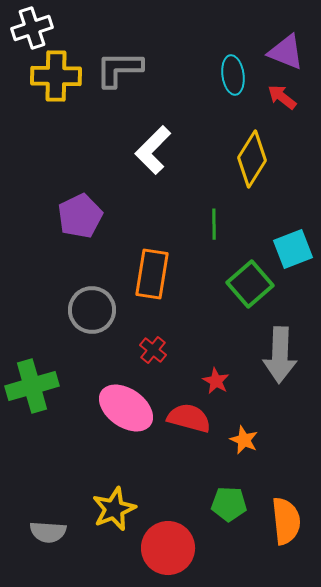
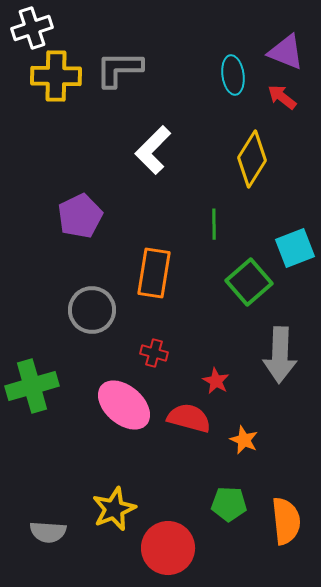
cyan square: moved 2 px right, 1 px up
orange rectangle: moved 2 px right, 1 px up
green square: moved 1 px left, 2 px up
red cross: moved 1 px right, 3 px down; rotated 24 degrees counterclockwise
pink ellipse: moved 2 px left, 3 px up; rotated 6 degrees clockwise
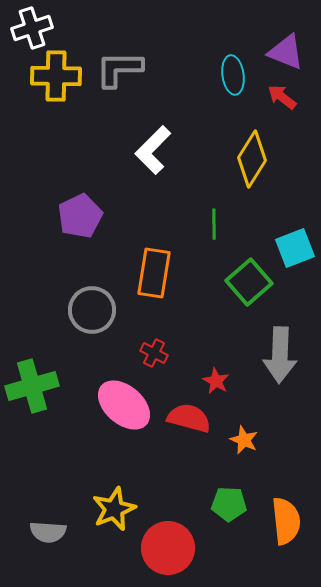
red cross: rotated 12 degrees clockwise
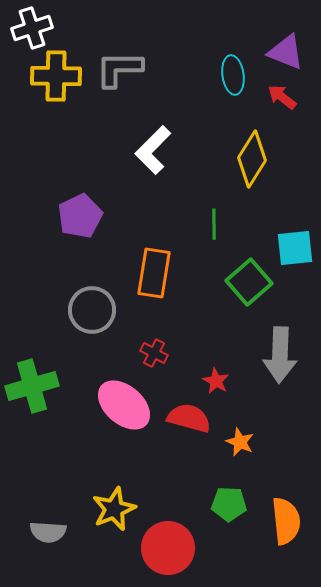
cyan square: rotated 15 degrees clockwise
orange star: moved 4 px left, 2 px down
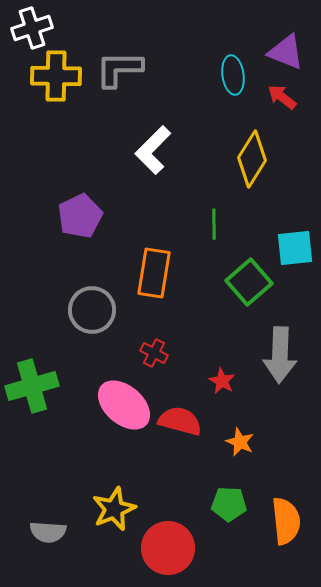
red star: moved 6 px right
red semicircle: moved 9 px left, 3 px down
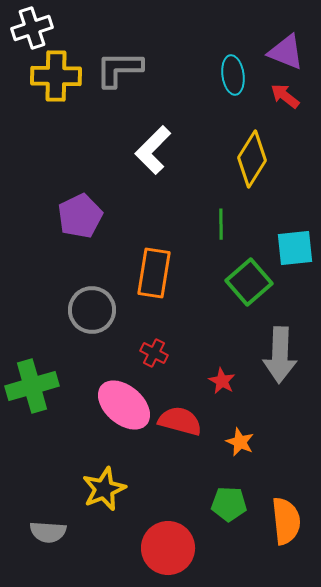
red arrow: moved 3 px right, 1 px up
green line: moved 7 px right
yellow star: moved 10 px left, 20 px up
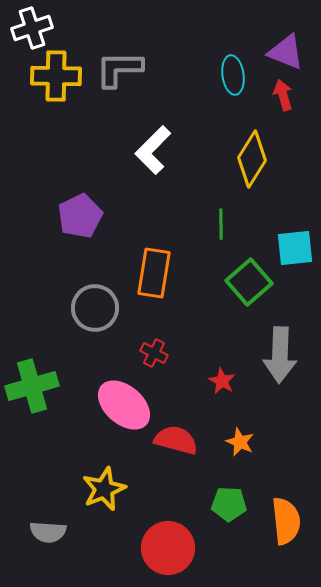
red arrow: moved 2 px left, 1 px up; rotated 36 degrees clockwise
gray circle: moved 3 px right, 2 px up
red semicircle: moved 4 px left, 19 px down
